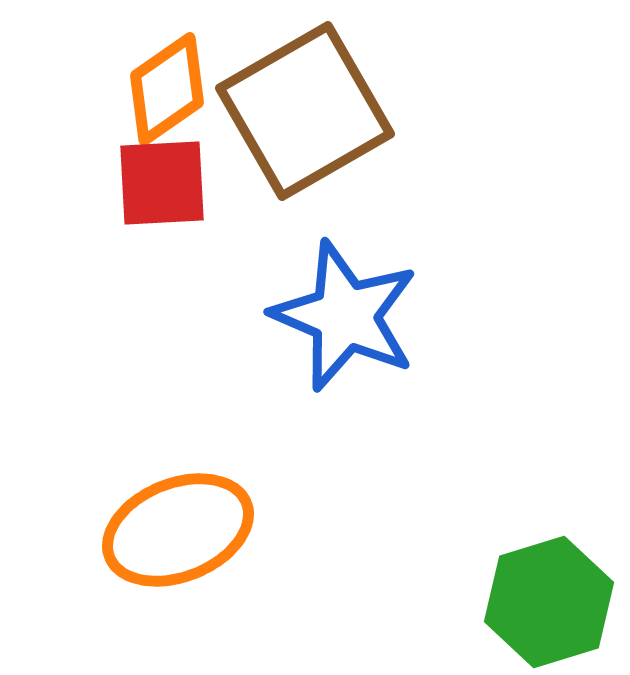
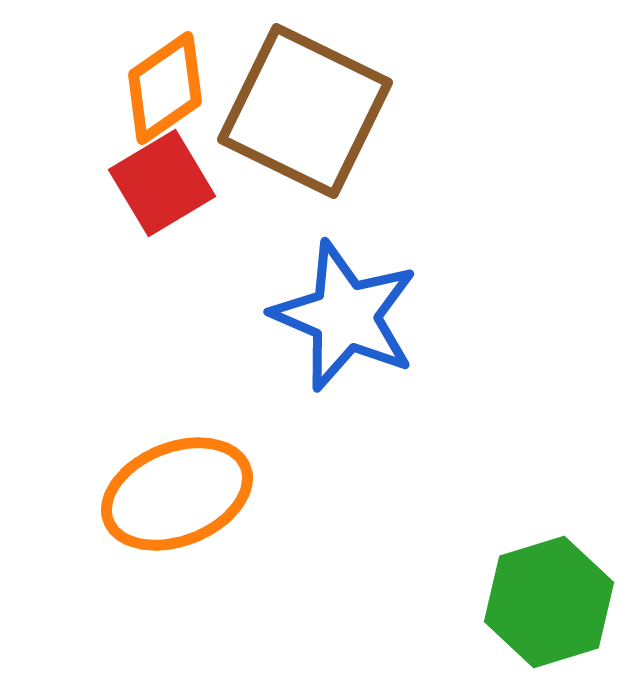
orange diamond: moved 2 px left, 1 px up
brown square: rotated 34 degrees counterclockwise
red square: rotated 28 degrees counterclockwise
orange ellipse: moved 1 px left, 36 px up
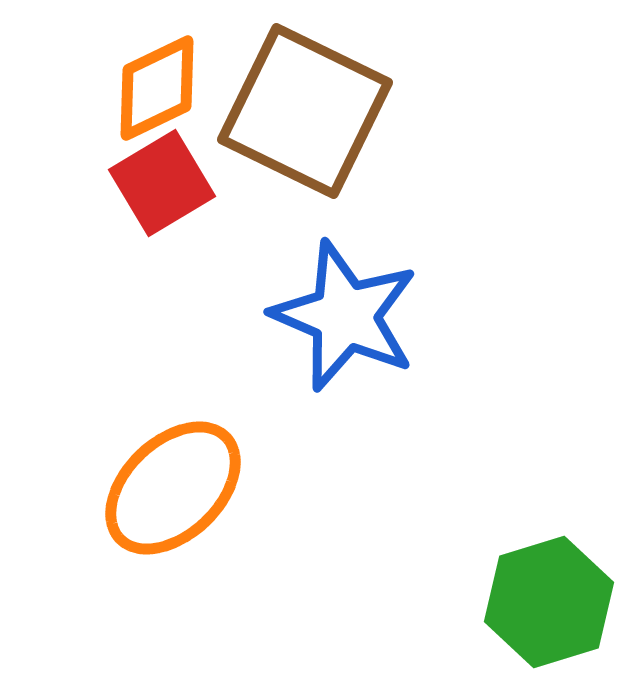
orange diamond: moved 8 px left; rotated 9 degrees clockwise
orange ellipse: moved 4 px left, 6 px up; rotated 22 degrees counterclockwise
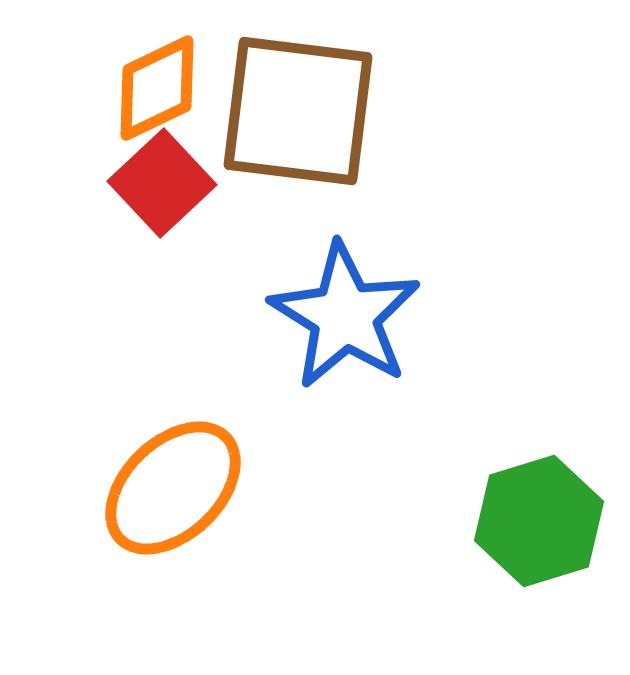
brown square: moved 7 px left; rotated 19 degrees counterclockwise
red square: rotated 12 degrees counterclockwise
blue star: rotated 9 degrees clockwise
green hexagon: moved 10 px left, 81 px up
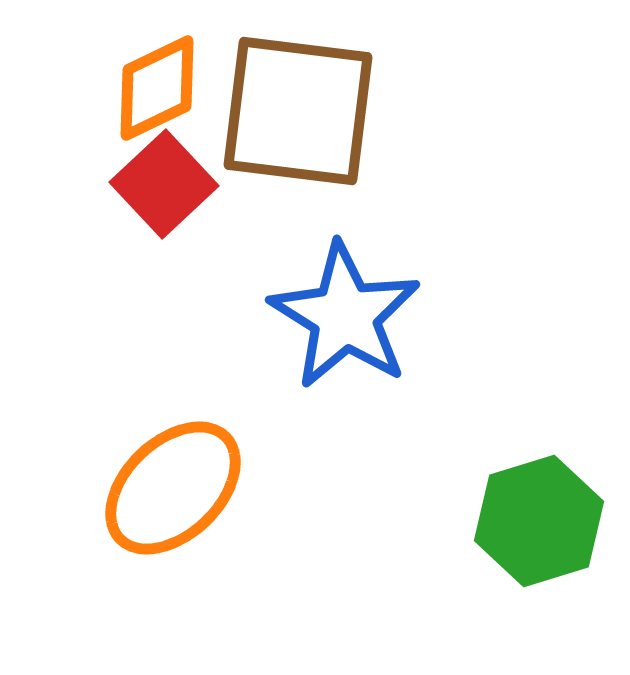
red square: moved 2 px right, 1 px down
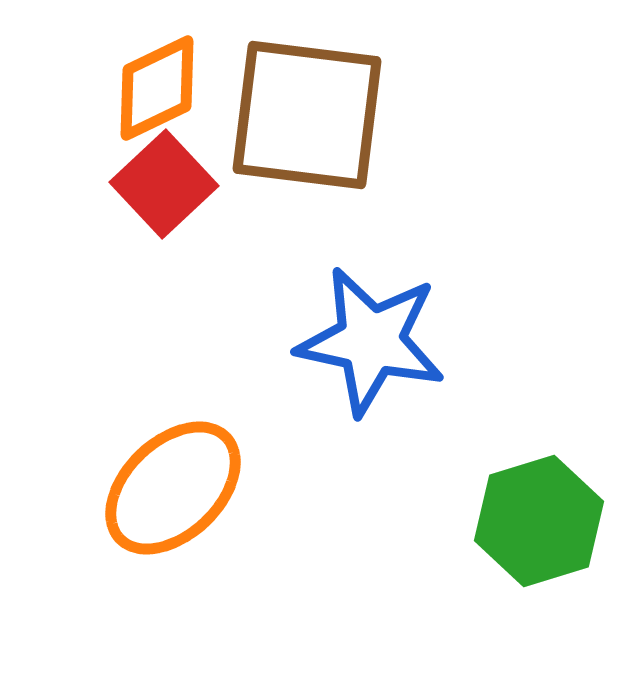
brown square: moved 9 px right, 4 px down
blue star: moved 26 px right, 25 px down; rotated 20 degrees counterclockwise
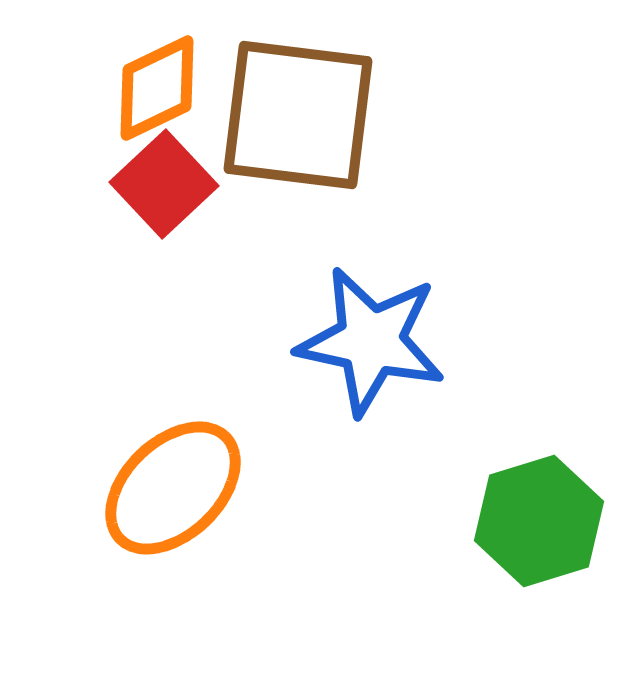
brown square: moved 9 px left
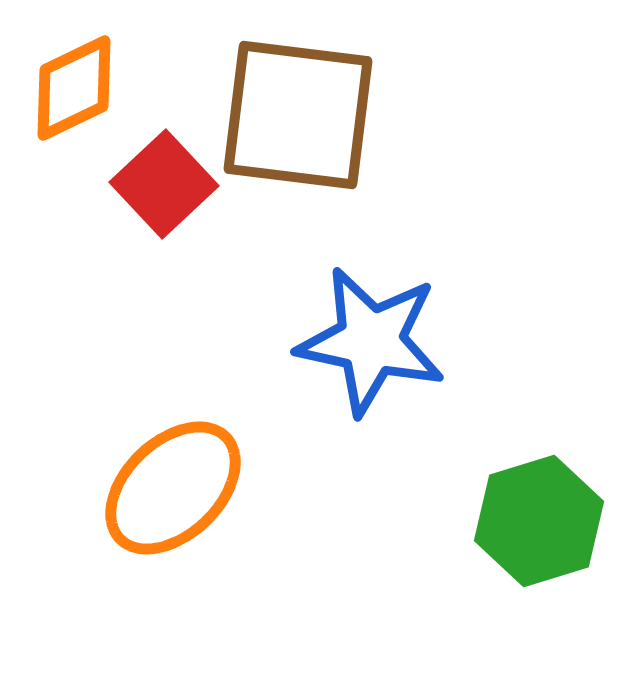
orange diamond: moved 83 px left
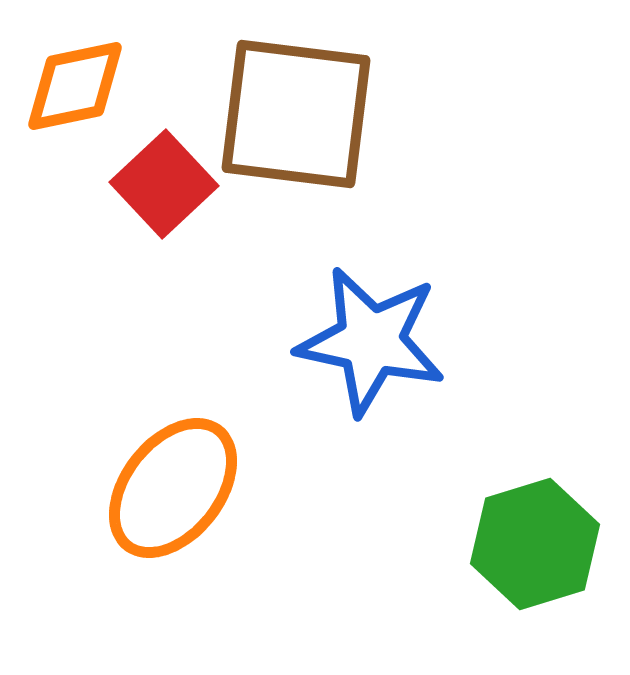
orange diamond: moved 1 px right, 2 px up; rotated 14 degrees clockwise
brown square: moved 2 px left, 1 px up
orange ellipse: rotated 8 degrees counterclockwise
green hexagon: moved 4 px left, 23 px down
